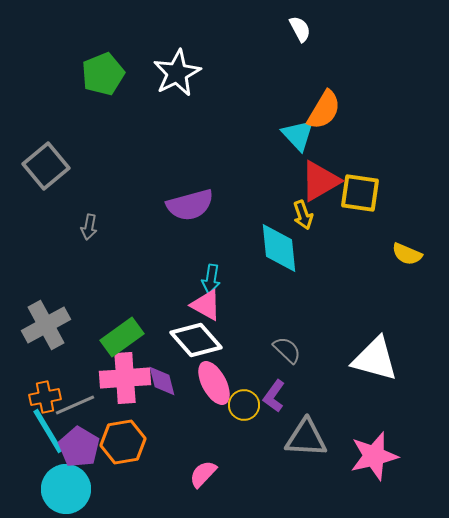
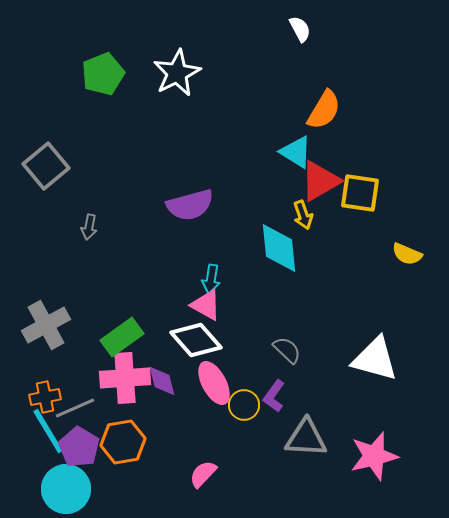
cyan triangle: moved 2 px left, 17 px down; rotated 15 degrees counterclockwise
gray line: moved 3 px down
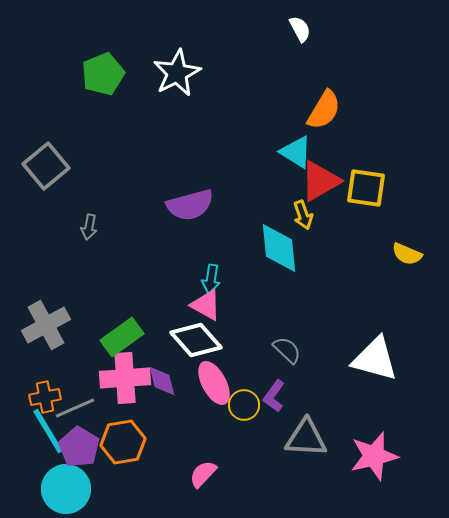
yellow square: moved 6 px right, 5 px up
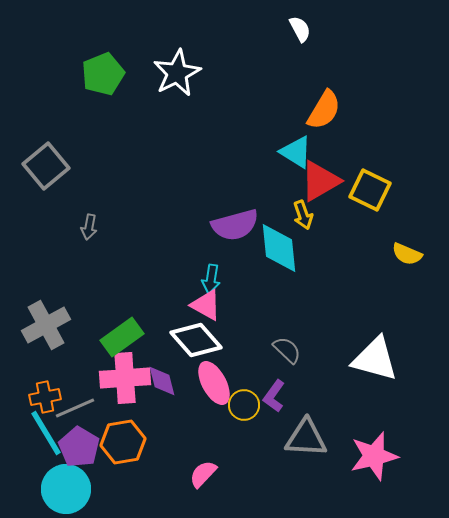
yellow square: moved 4 px right, 2 px down; rotated 18 degrees clockwise
purple semicircle: moved 45 px right, 20 px down
cyan line: moved 2 px left, 2 px down
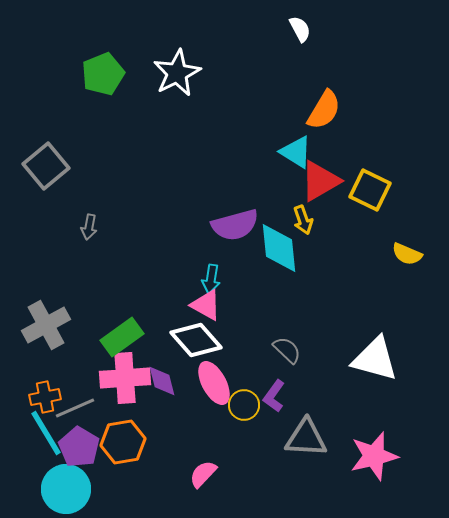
yellow arrow: moved 5 px down
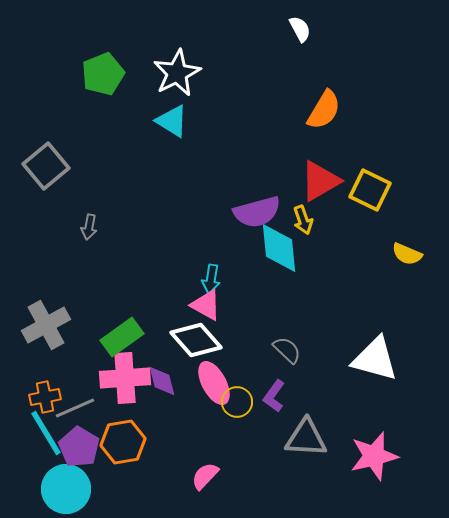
cyan triangle: moved 124 px left, 31 px up
purple semicircle: moved 22 px right, 13 px up
yellow circle: moved 7 px left, 3 px up
pink semicircle: moved 2 px right, 2 px down
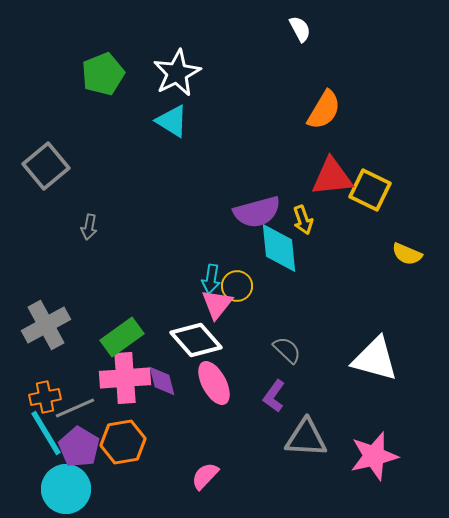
red triangle: moved 12 px right, 4 px up; rotated 24 degrees clockwise
pink triangle: moved 11 px right, 1 px up; rotated 40 degrees clockwise
yellow circle: moved 116 px up
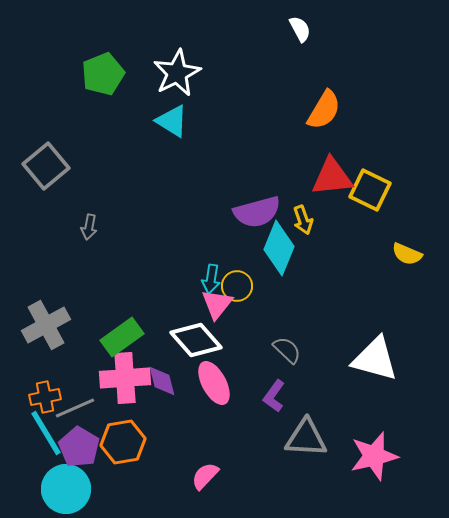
cyan diamond: rotated 28 degrees clockwise
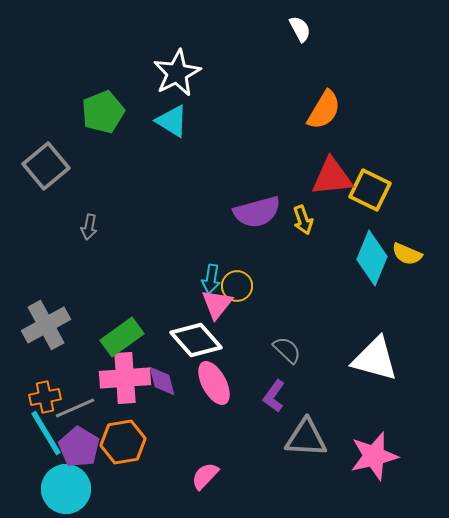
green pentagon: moved 38 px down
cyan diamond: moved 93 px right, 10 px down
